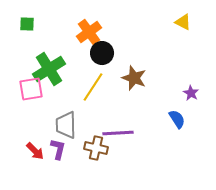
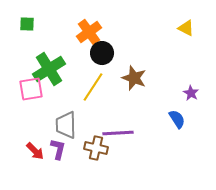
yellow triangle: moved 3 px right, 6 px down
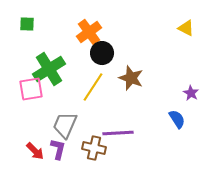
brown star: moved 3 px left
gray trapezoid: moved 1 px left; rotated 24 degrees clockwise
brown cross: moved 2 px left
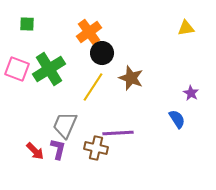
yellow triangle: rotated 36 degrees counterclockwise
pink square: moved 14 px left, 20 px up; rotated 30 degrees clockwise
brown cross: moved 2 px right
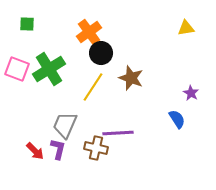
black circle: moved 1 px left
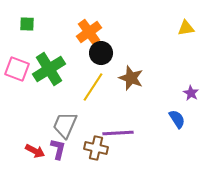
red arrow: rotated 18 degrees counterclockwise
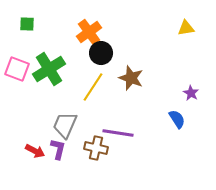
purple line: rotated 12 degrees clockwise
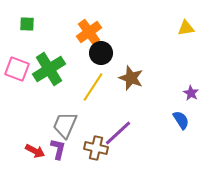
blue semicircle: moved 4 px right, 1 px down
purple line: rotated 52 degrees counterclockwise
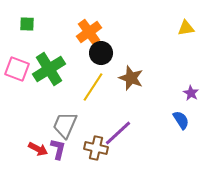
red arrow: moved 3 px right, 2 px up
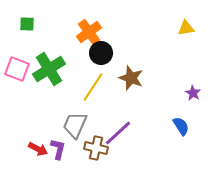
purple star: moved 2 px right
blue semicircle: moved 6 px down
gray trapezoid: moved 10 px right
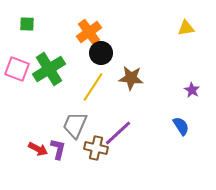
brown star: rotated 15 degrees counterclockwise
purple star: moved 1 px left, 3 px up
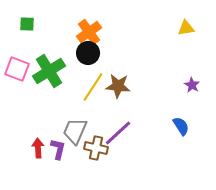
black circle: moved 13 px left
green cross: moved 2 px down
brown star: moved 13 px left, 8 px down
purple star: moved 5 px up
gray trapezoid: moved 6 px down
red arrow: moved 1 px up; rotated 120 degrees counterclockwise
